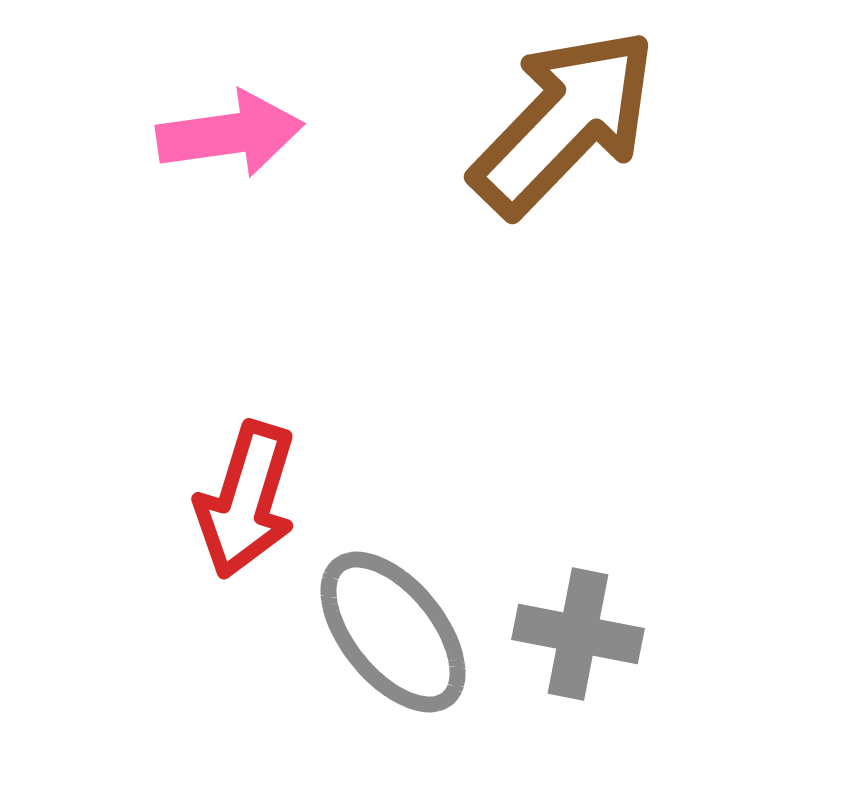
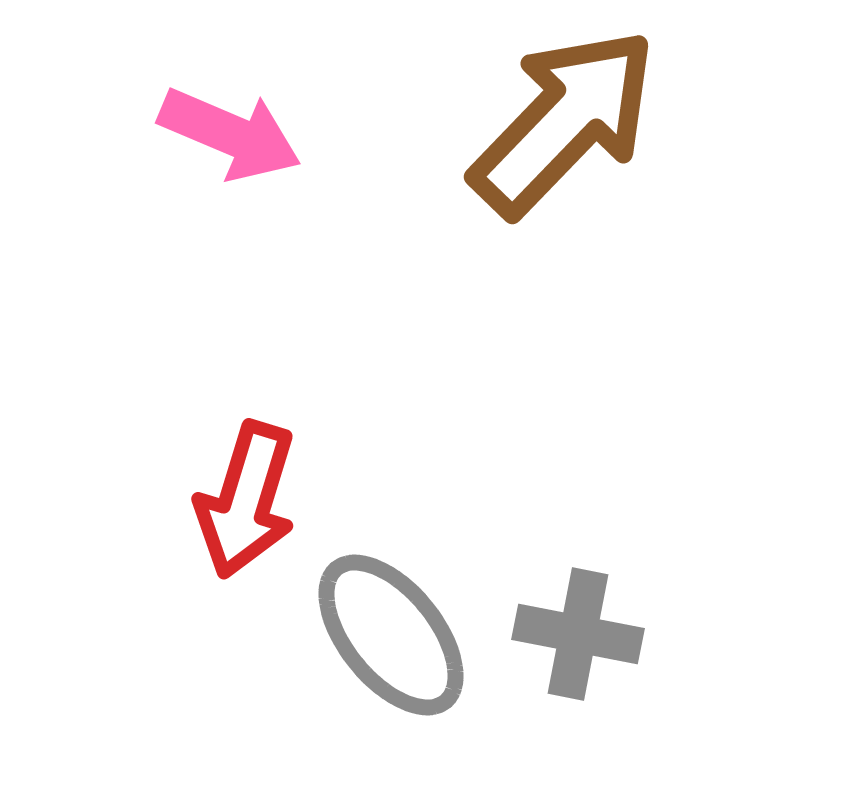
pink arrow: rotated 31 degrees clockwise
gray ellipse: moved 2 px left, 3 px down
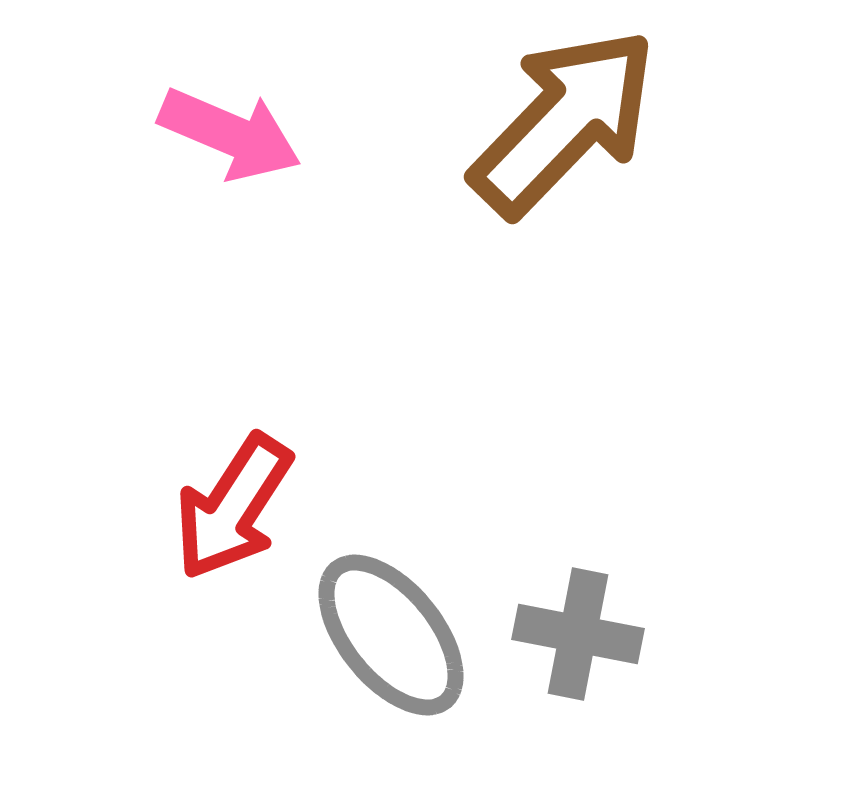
red arrow: moved 13 px left, 7 px down; rotated 16 degrees clockwise
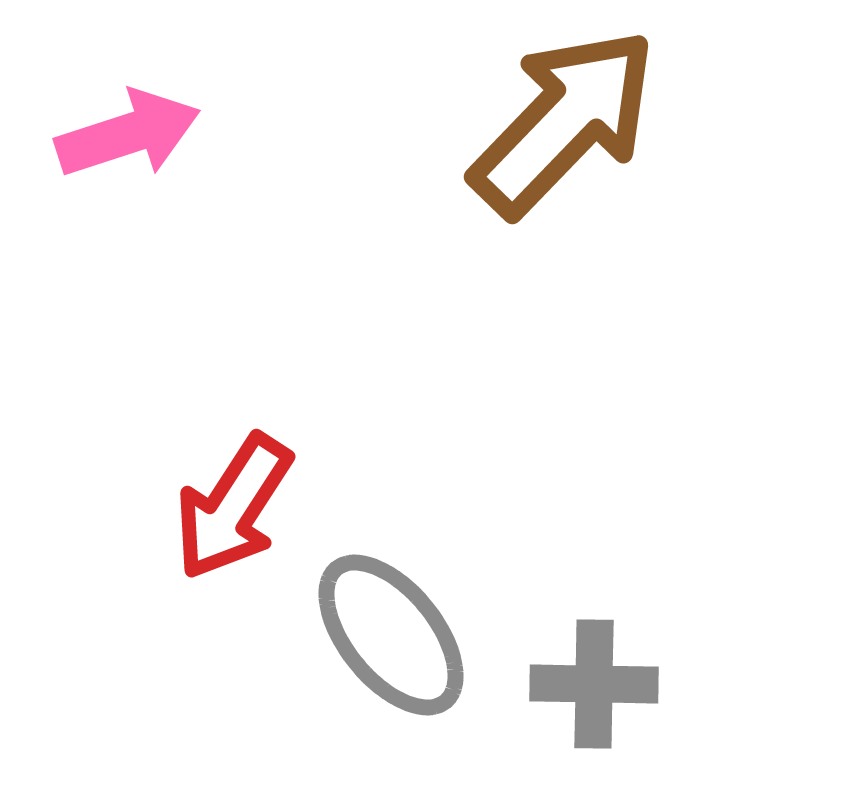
pink arrow: moved 102 px left; rotated 41 degrees counterclockwise
gray cross: moved 16 px right, 50 px down; rotated 10 degrees counterclockwise
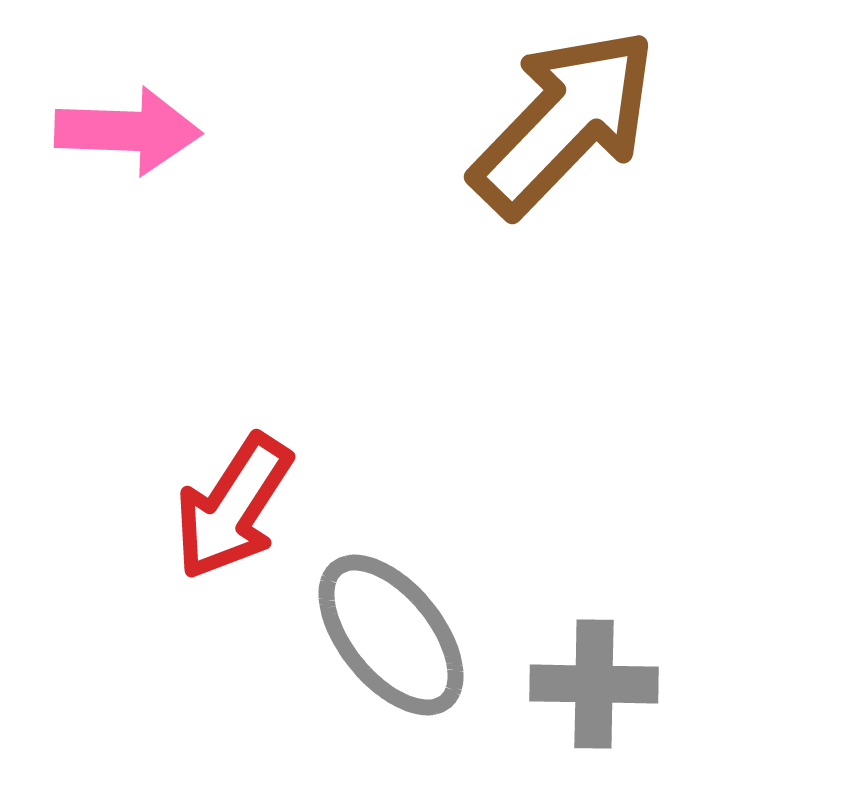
pink arrow: moved 3 px up; rotated 20 degrees clockwise
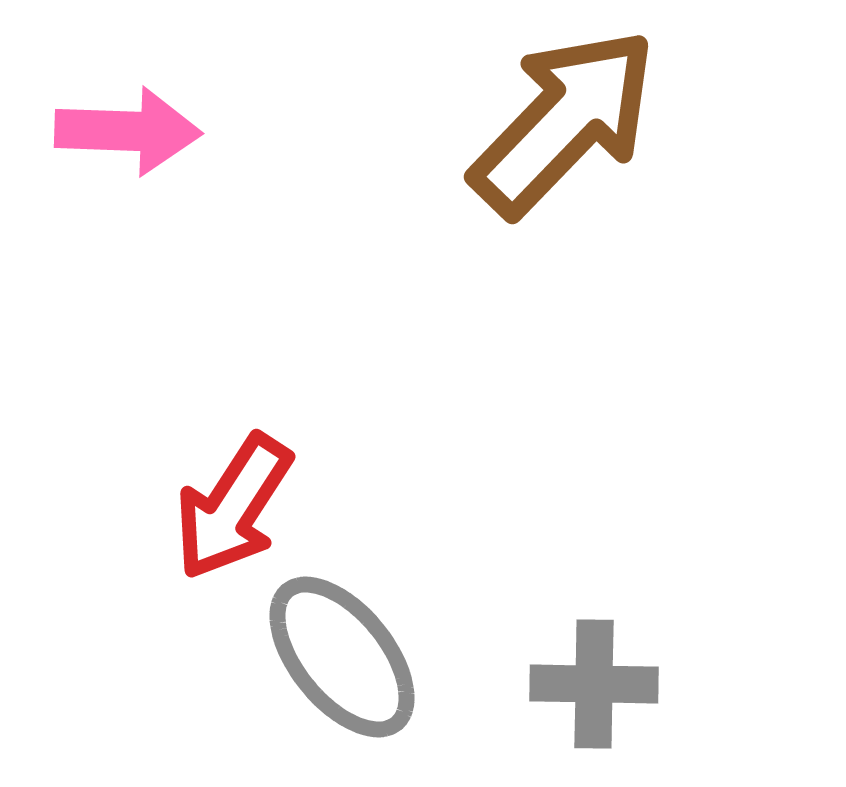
gray ellipse: moved 49 px left, 22 px down
